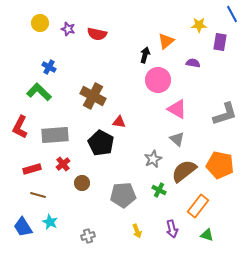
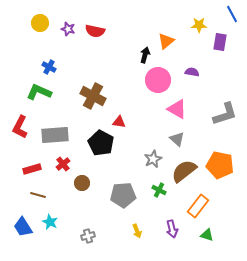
red semicircle: moved 2 px left, 3 px up
purple semicircle: moved 1 px left, 9 px down
green L-shape: rotated 20 degrees counterclockwise
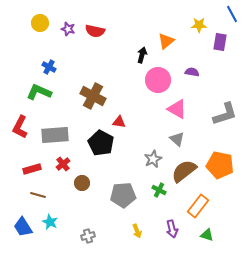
black arrow: moved 3 px left
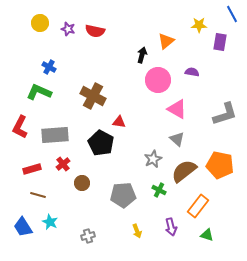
purple arrow: moved 1 px left, 2 px up
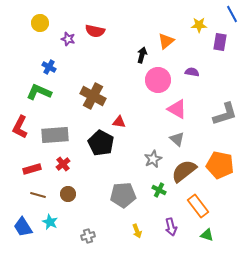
purple star: moved 10 px down
brown circle: moved 14 px left, 11 px down
orange rectangle: rotated 75 degrees counterclockwise
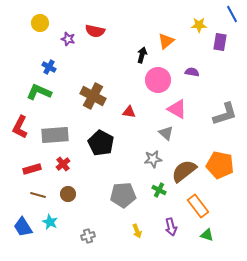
red triangle: moved 10 px right, 10 px up
gray triangle: moved 11 px left, 6 px up
gray star: rotated 18 degrees clockwise
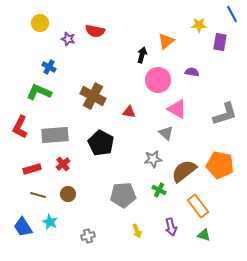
green triangle: moved 3 px left
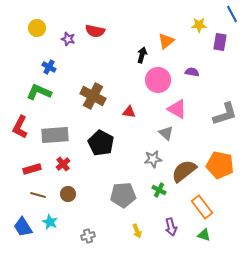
yellow circle: moved 3 px left, 5 px down
orange rectangle: moved 4 px right, 1 px down
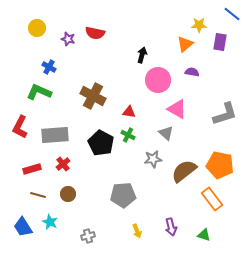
blue line: rotated 24 degrees counterclockwise
red semicircle: moved 2 px down
orange triangle: moved 19 px right, 3 px down
green cross: moved 31 px left, 55 px up
orange rectangle: moved 10 px right, 8 px up
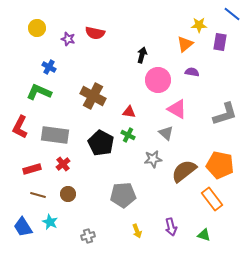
gray rectangle: rotated 12 degrees clockwise
